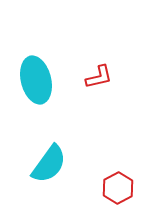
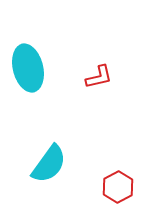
cyan ellipse: moved 8 px left, 12 px up
red hexagon: moved 1 px up
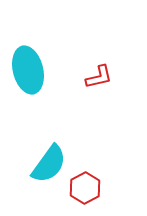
cyan ellipse: moved 2 px down
red hexagon: moved 33 px left, 1 px down
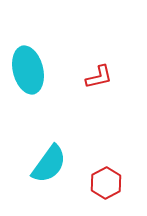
red hexagon: moved 21 px right, 5 px up
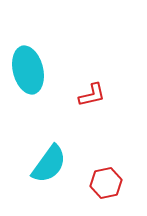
red L-shape: moved 7 px left, 18 px down
red hexagon: rotated 16 degrees clockwise
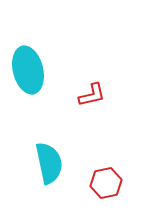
cyan semicircle: moved 1 px up; rotated 48 degrees counterclockwise
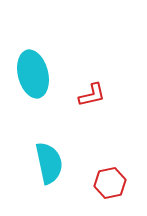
cyan ellipse: moved 5 px right, 4 px down
red hexagon: moved 4 px right
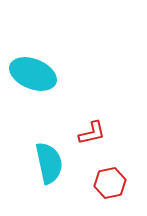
cyan ellipse: rotated 54 degrees counterclockwise
red L-shape: moved 38 px down
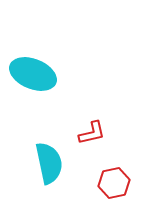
red hexagon: moved 4 px right
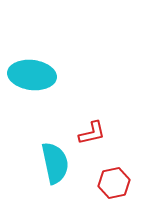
cyan ellipse: moved 1 px left, 1 px down; rotated 15 degrees counterclockwise
cyan semicircle: moved 6 px right
